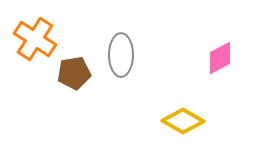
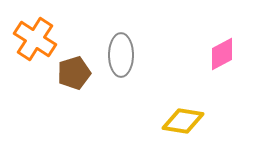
pink diamond: moved 2 px right, 4 px up
brown pentagon: rotated 8 degrees counterclockwise
yellow diamond: rotated 21 degrees counterclockwise
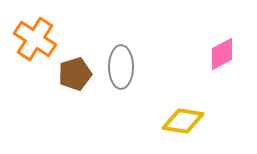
gray ellipse: moved 12 px down
brown pentagon: moved 1 px right, 1 px down
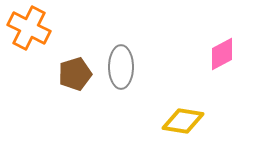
orange cross: moved 6 px left, 11 px up; rotated 6 degrees counterclockwise
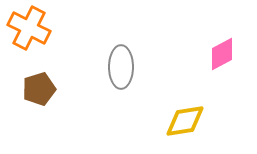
brown pentagon: moved 36 px left, 15 px down
yellow diamond: moved 2 px right; rotated 18 degrees counterclockwise
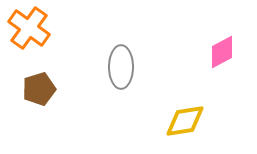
orange cross: rotated 9 degrees clockwise
pink diamond: moved 2 px up
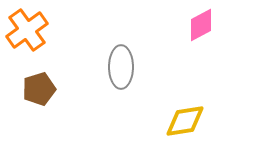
orange cross: moved 2 px left, 2 px down; rotated 18 degrees clockwise
pink diamond: moved 21 px left, 27 px up
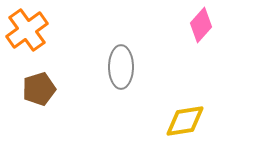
pink diamond: rotated 20 degrees counterclockwise
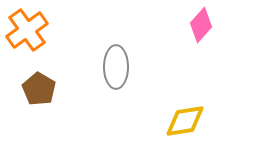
gray ellipse: moved 5 px left
brown pentagon: rotated 24 degrees counterclockwise
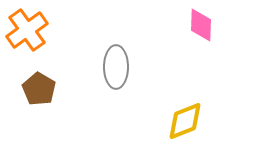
pink diamond: rotated 40 degrees counterclockwise
yellow diamond: rotated 12 degrees counterclockwise
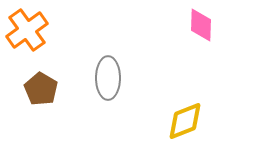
gray ellipse: moved 8 px left, 11 px down
brown pentagon: moved 2 px right
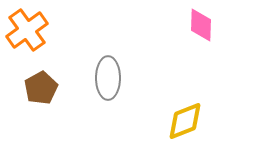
brown pentagon: moved 1 px up; rotated 12 degrees clockwise
